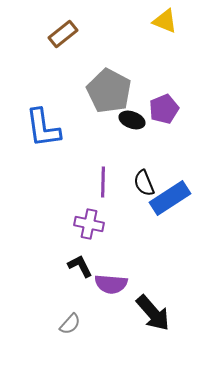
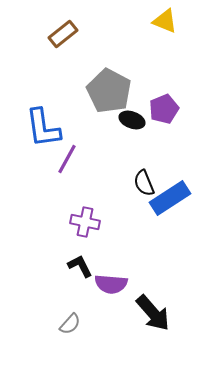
purple line: moved 36 px left, 23 px up; rotated 28 degrees clockwise
purple cross: moved 4 px left, 2 px up
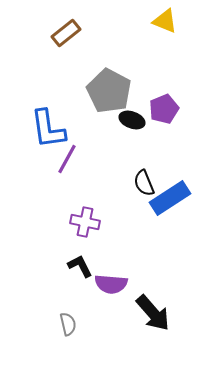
brown rectangle: moved 3 px right, 1 px up
blue L-shape: moved 5 px right, 1 px down
gray semicircle: moved 2 px left; rotated 55 degrees counterclockwise
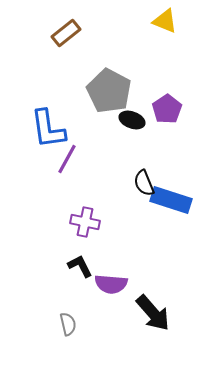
purple pentagon: moved 3 px right; rotated 12 degrees counterclockwise
blue rectangle: moved 1 px right, 2 px down; rotated 51 degrees clockwise
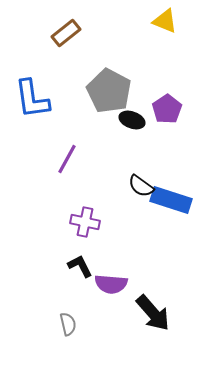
blue L-shape: moved 16 px left, 30 px up
black semicircle: moved 3 px left, 3 px down; rotated 32 degrees counterclockwise
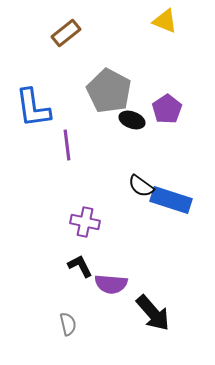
blue L-shape: moved 1 px right, 9 px down
purple line: moved 14 px up; rotated 36 degrees counterclockwise
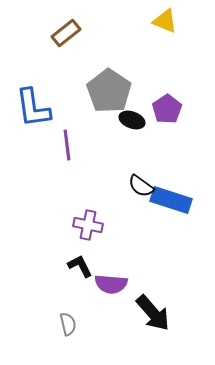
gray pentagon: rotated 6 degrees clockwise
purple cross: moved 3 px right, 3 px down
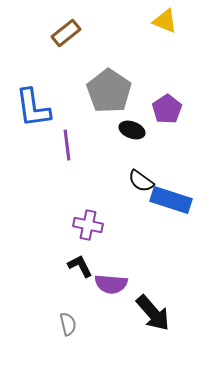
black ellipse: moved 10 px down
black semicircle: moved 5 px up
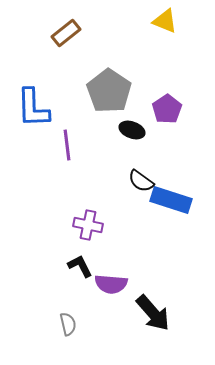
blue L-shape: rotated 6 degrees clockwise
